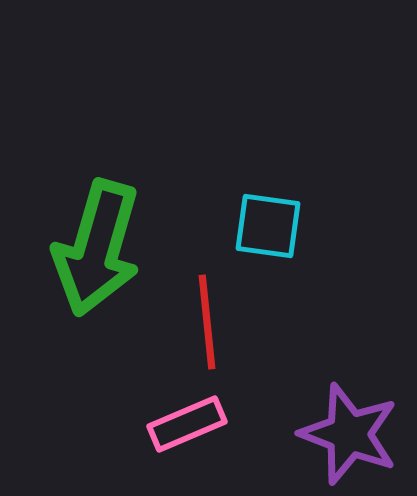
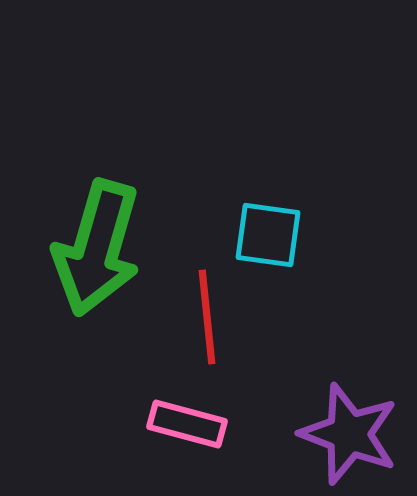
cyan square: moved 9 px down
red line: moved 5 px up
pink rectangle: rotated 38 degrees clockwise
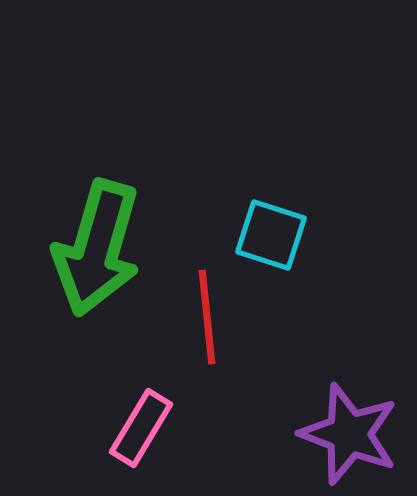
cyan square: moved 3 px right; rotated 10 degrees clockwise
pink rectangle: moved 46 px left, 4 px down; rotated 74 degrees counterclockwise
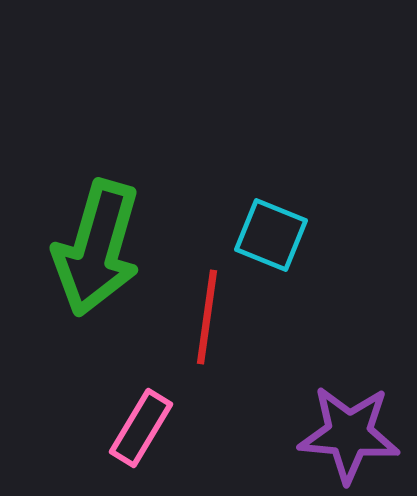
cyan square: rotated 4 degrees clockwise
red line: rotated 14 degrees clockwise
purple star: rotated 16 degrees counterclockwise
